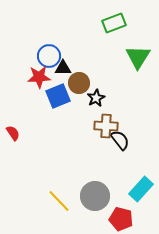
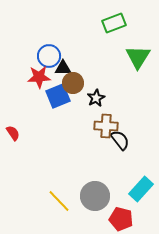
brown circle: moved 6 px left
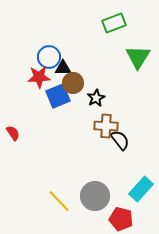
blue circle: moved 1 px down
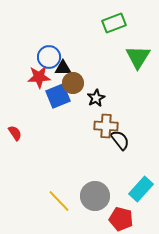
red semicircle: moved 2 px right
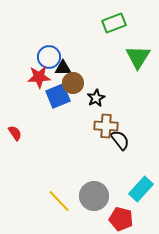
gray circle: moved 1 px left
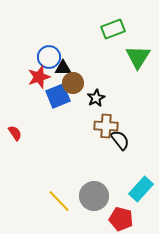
green rectangle: moved 1 px left, 6 px down
red star: rotated 15 degrees counterclockwise
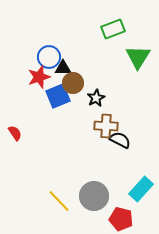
black semicircle: rotated 25 degrees counterclockwise
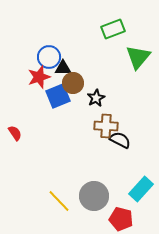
green triangle: rotated 8 degrees clockwise
